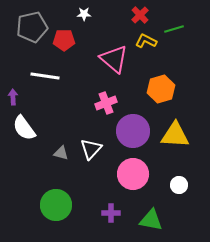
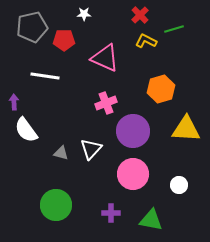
pink triangle: moved 9 px left, 1 px up; rotated 16 degrees counterclockwise
purple arrow: moved 1 px right, 5 px down
white semicircle: moved 2 px right, 2 px down
yellow triangle: moved 11 px right, 6 px up
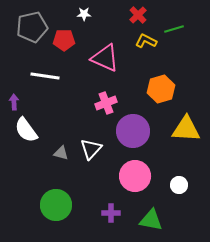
red cross: moved 2 px left
pink circle: moved 2 px right, 2 px down
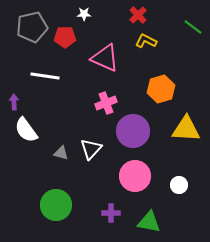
green line: moved 19 px right, 2 px up; rotated 54 degrees clockwise
red pentagon: moved 1 px right, 3 px up
green triangle: moved 2 px left, 2 px down
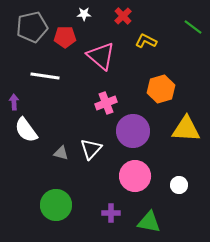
red cross: moved 15 px left, 1 px down
pink triangle: moved 4 px left, 2 px up; rotated 16 degrees clockwise
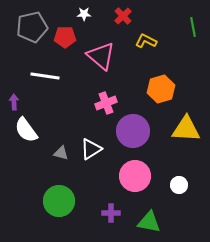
green line: rotated 42 degrees clockwise
white triangle: rotated 15 degrees clockwise
green circle: moved 3 px right, 4 px up
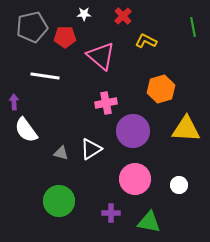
pink cross: rotated 10 degrees clockwise
pink circle: moved 3 px down
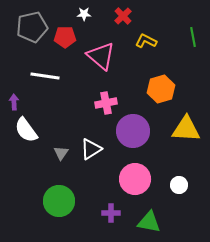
green line: moved 10 px down
gray triangle: rotated 49 degrees clockwise
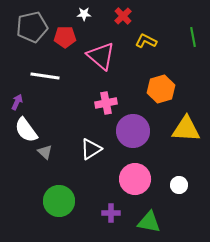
purple arrow: moved 3 px right; rotated 28 degrees clockwise
gray triangle: moved 16 px left, 1 px up; rotated 21 degrees counterclockwise
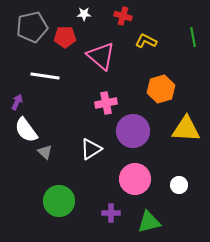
red cross: rotated 30 degrees counterclockwise
green triangle: rotated 25 degrees counterclockwise
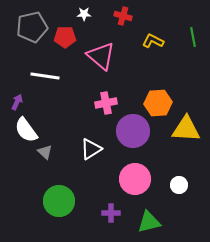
yellow L-shape: moved 7 px right
orange hexagon: moved 3 px left, 14 px down; rotated 12 degrees clockwise
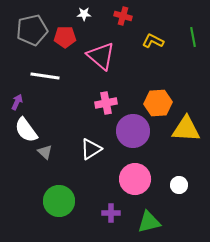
gray pentagon: moved 3 px down
